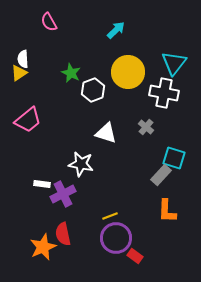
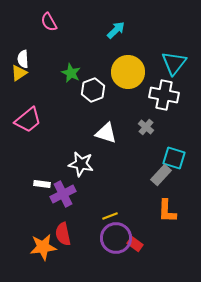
white cross: moved 2 px down
orange star: rotated 16 degrees clockwise
red rectangle: moved 12 px up
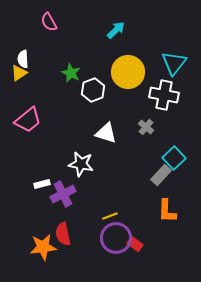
cyan square: rotated 30 degrees clockwise
white rectangle: rotated 21 degrees counterclockwise
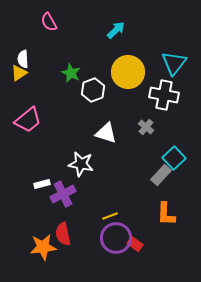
orange L-shape: moved 1 px left, 3 px down
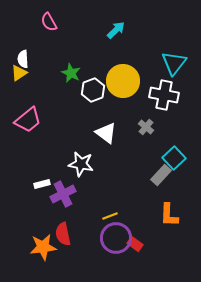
yellow circle: moved 5 px left, 9 px down
white triangle: rotated 20 degrees clockwise
orange L-shape: moved 3 px right, 1 px down
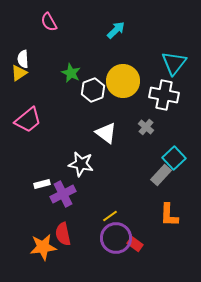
yellow line: rotated 14 degrees counterclockwise
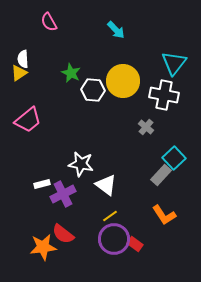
cyan arrow: rotated 90 degrees clockwise
white hexagon: rotated 25 degrees clockwise
white triangle: moved 52 px down
orange L-shape: moved 5 px left; rotated 35 degrees counterclockwise
red semicircle: rotated 40 degrees counterclockwise
purple circle: moved 2 px left, 1 px down
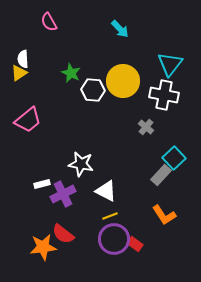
cyan arrow: moved 4 px right, 1 px up
cyan triangle: moved 4 px left, 1 px down
white triangle: moved 6 px down; rotated 10 degrees counterclockwise
yellow line: rotated 14 degrees clockwise
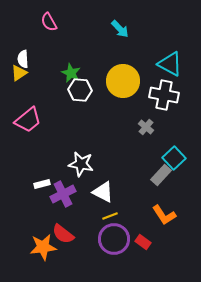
cyan triangle: rotated 40 degrees counterclockwise
white hexagon: moved 13 px left
white triangle: moved 3 px left, 1 px down
red rectangle: moved 8 px right, 2 px up
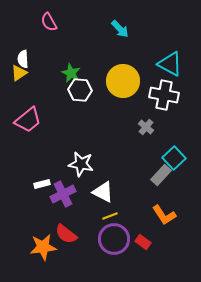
red semicircle: moved 3 px right
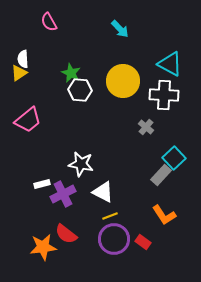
white cross: rotated 8 degrees counterclockwise
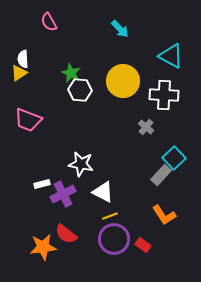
cyan triangle: moved 1 px right, 8 px up
pink trapezoid: rotated 60 degrees clockwise
red rectangle: moved 3 px down
